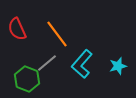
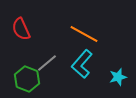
red semicircle: moved 4 px right
orange line: moved 27 px right; rotated 24 degrees counterclockwise
cyan star: moved 11 px down
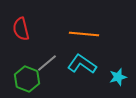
red semicircle: rotated 10 degrees clockwise
orange line: rotated 24 degrees counterclockwise
cyan L-shape: rotated 84 degrees clockwise
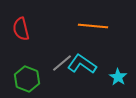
orange line: moved 9 px right, 8 px up
gray line: moved 15 px right
cyan star: rotated 24 degrees counterclockwise
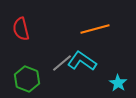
orange line: moved 2 px right, 3 px down; rotated 20 degrees counterclockwise
cyan L-shape: moved 3 px up
cyan star: moved 6 px down
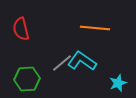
orange line: moved 1 px up; rotated 20 degrees clockwise
green hexagon: rotated 25 degrees counterclockwise
cyan star: rotated 18 degrees clockwise
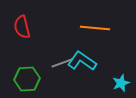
red semicircle: moved 1 px right, 2 px up
gray line: rotated 20 degrees clockwise
cyan star: moved 3 px right
